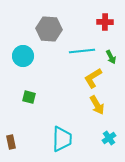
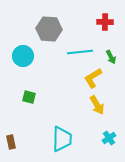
cyan line: moved 2 px left, 1 px down
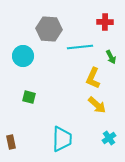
cyan line: moved 5 px up
yellow L-shape: rotated 35 degrees counterclockwise
yellow arrow: rotated 18 degrees counterclockwise
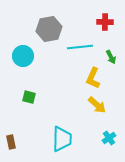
gray hexagon: rotated 15 degrees counterclockwise
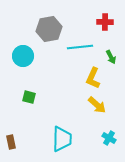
cyan cross: rotated 24 degrees counterclockwise
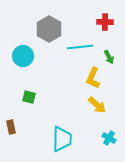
gray hexagon: rotated 20 degrees counterclockwise
green arrow: moved 2 px left
brown rectangle: moved 15 px up
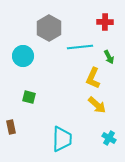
gray hexagon: moved 1 px up
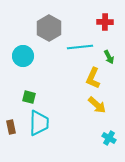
cyan trapezoid: moved 23 px left, 16 px up
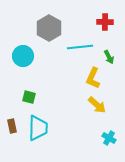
cyan trapezoid: moved 1 px left, 5 px down
brown rectangle: moved 1 px right, 1 px up
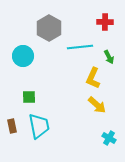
green square: rotated 16 degrees counterclockwise
cyan trapezoid: moved 1 px right, 2 px up; rotated 12 degrees counterclockwise
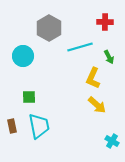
cyan line: rotated 10 degrees counterclockwise
cyan cross: moved 3 px right, 3 px down
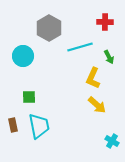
brown rectangle: moved 1 px right, 1 px up
